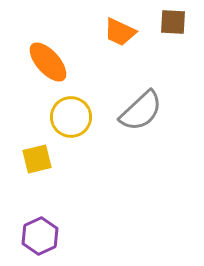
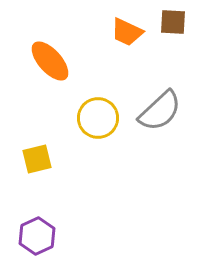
orange trapezoid: moved 7 px right
orange ellipse: moved 2 px right, 1 px up
gray semicircle: moved 19 px right
yellow circle: moved 27 px right, 1 px down
purple hexagon: moved 3 px left
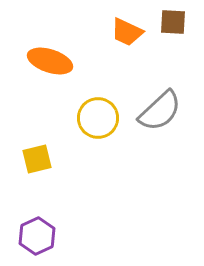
orange ellipse: rotated 30 degrees counterclockwise
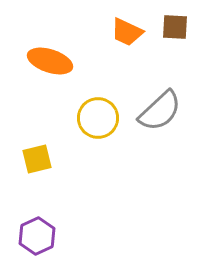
brown square: moved 2 px right, 5 px down
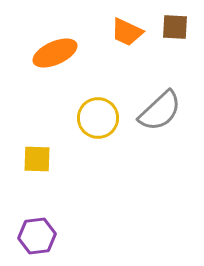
orange ellipse: moved 5 px right, 8 px up; rotated 42 degrees counterclockwise
yellow square: rotated 16 degrees clockwise
purple hexagon: rotated 18 degrees clockwise
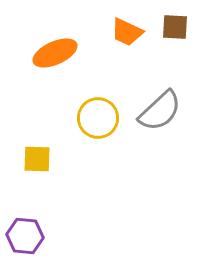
purple hexagon: moved 12 px left; rotated 12 degrees clockwise
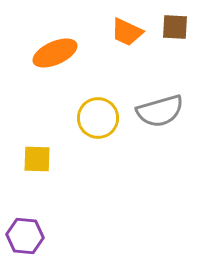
gray semicircle: rotated 27 degrees clockwise
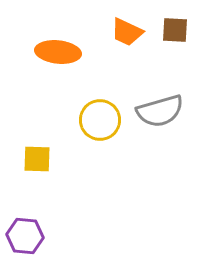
brown square: moved 3 px down
orange ellipse: moved 3 px right, 1 px up; rotated 30 degrees clockwise
yellow circle: moved 2 px right, 2 px down
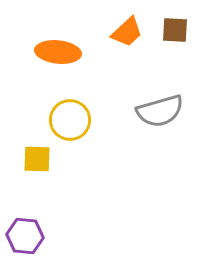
orange trapezoid: rotated 68 degrees counterclockwise
yellow circle: moved 30 px left
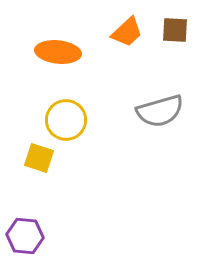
yellow circle: moved 4 px left
yellow square: moved 2 px right, 1 px up; rotated 16 degrees clockwise
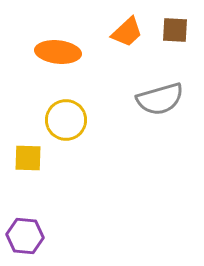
gray semicircle: moved 12 px up
yellow square: moved 11 px left; rotated 16 degrees counterclockwise
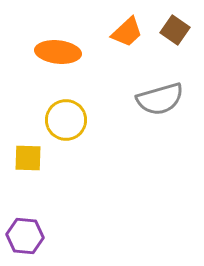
brown square: rotated 32 degrees clockwise
